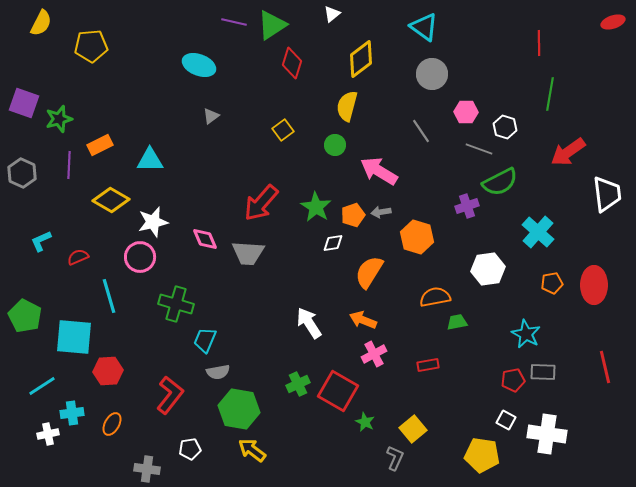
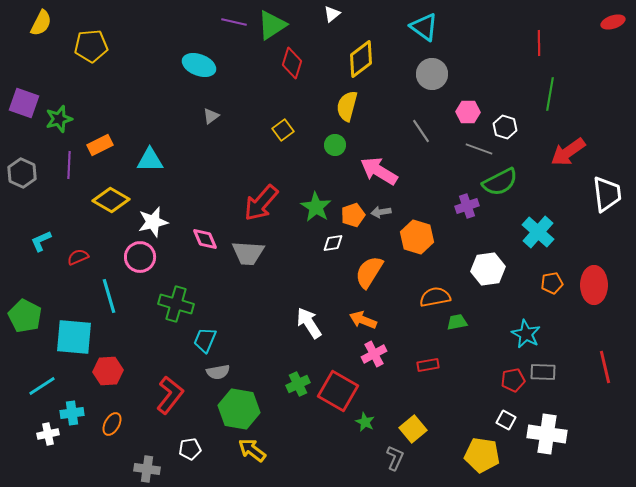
pink hexagon at (466, 112): moved 2 px right
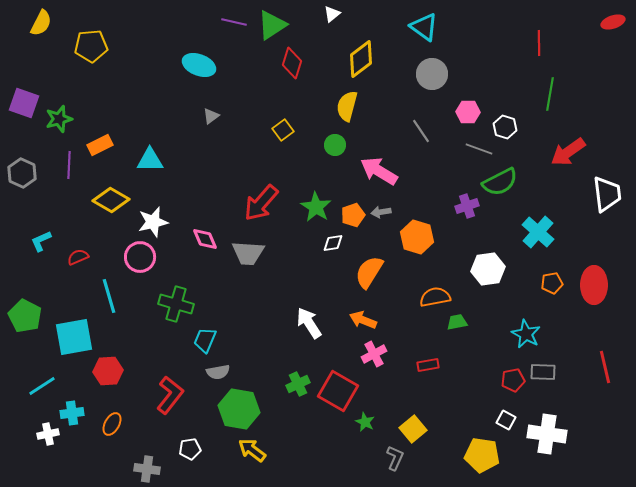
cyan square at (74, 337): rotated 15 degrees counterclockwise
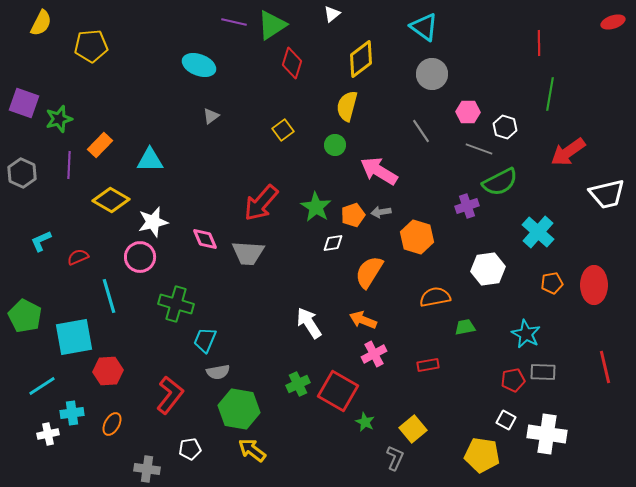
orange rectangle at (100, 145): rotated 20 degrees counterclockwise
white trapezoid at (607, 194): rotated 84 degrees clockwise
green trapezoid at (457, 322): moved 8 px right, 5 px down
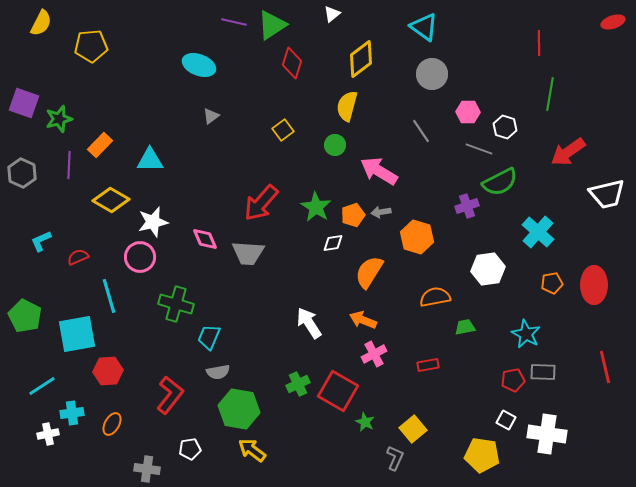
cyan square at (74, 337): moved 3 px right, 3 px up
cyan trapezoid at (205, 340): moved 4 px right, 3 px up
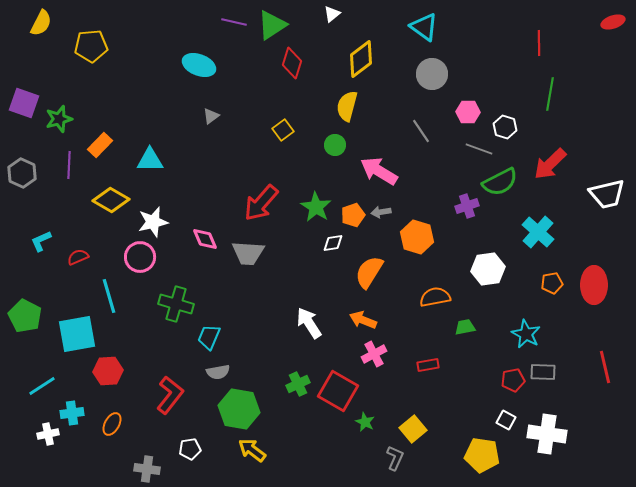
red arrow at (568, 152): moved 18 px left, 12 px down; rotated 9 degrees counterclockwise
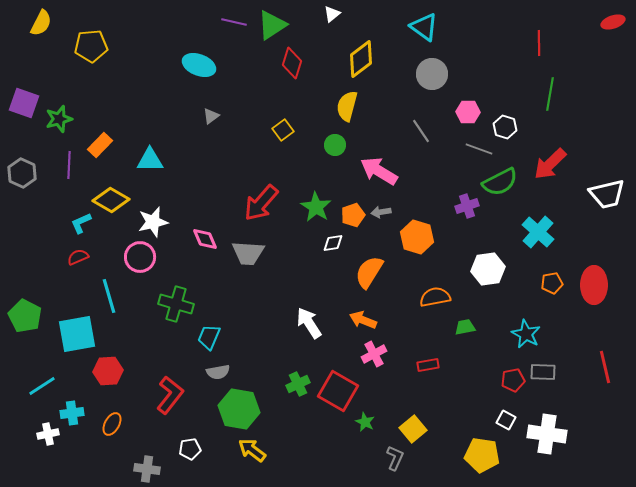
cyan L-shape at (41, 241): moved 40 px right, 18 px up
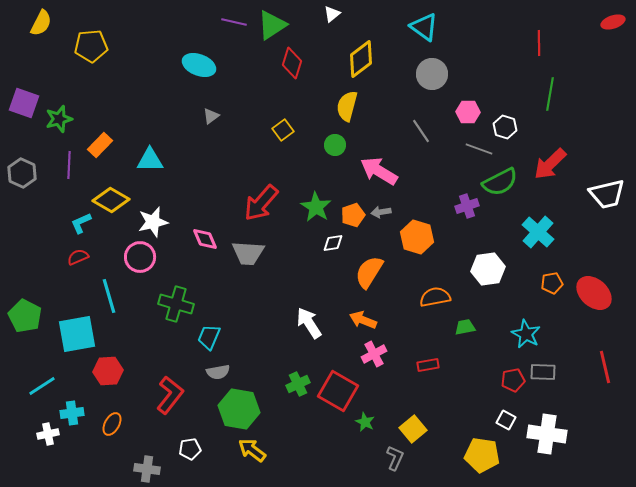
red ellipse at (594, 285): moved 8 px down; rotated 48 degrees counterclockwise
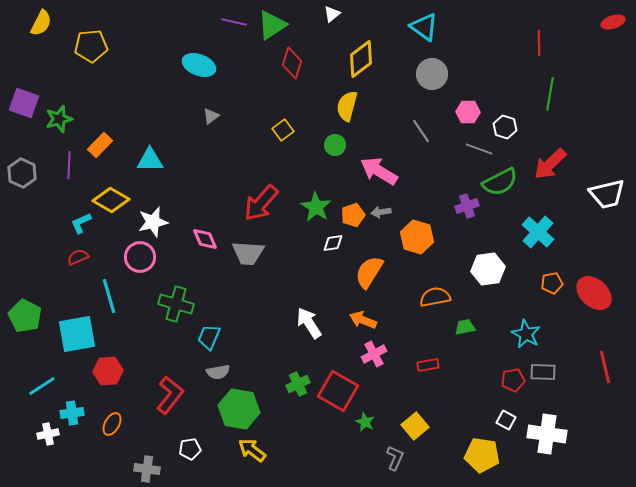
yellow square at (413, 429): moved 2 px right, 3 px up
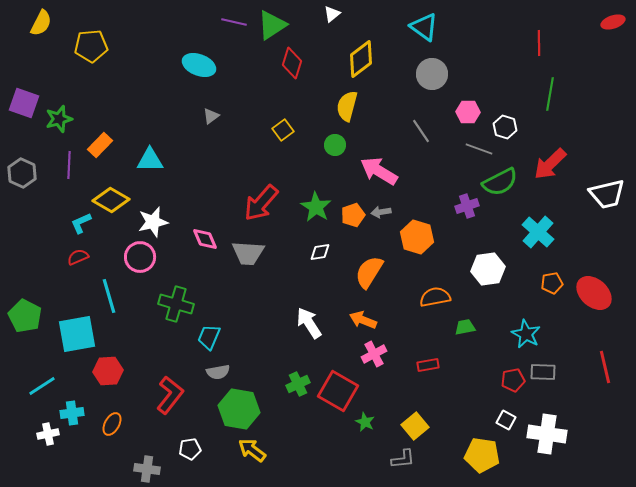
white diamond at (333, 243): moved 13 px left, 9 px down
gray L-shape at (395, 458): moved 8 px right, 1 px down; rotated 60 degrees clockwise
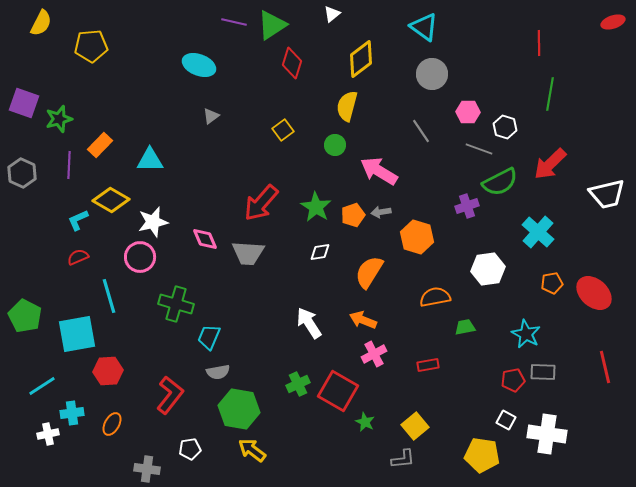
cyan L-shape at (81, 223): moved 3 px left, 3 px up
